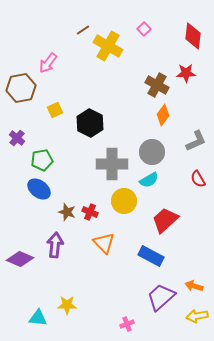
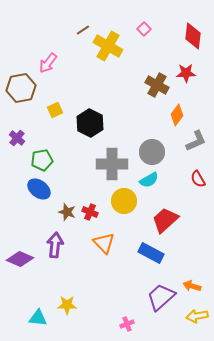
orange diamond: moved 14 px right
blue rectangle: moved 3 px up
orange arrow: moved 2 px left
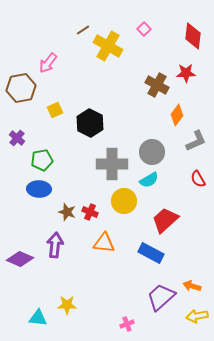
blue ellipse: rotated 35 degrees counterclockwise
orange triangle: rotated 40 degrees counterclockwise
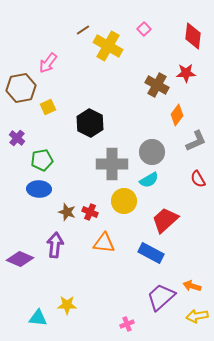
yellow square: moved 7 px left, 3 px up
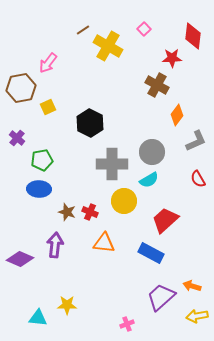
red star: moved 14 px left, 15 px up
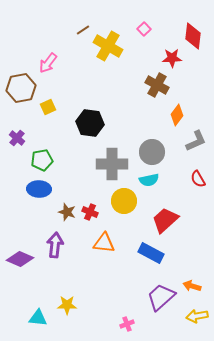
black hexagon: rotated 20 degrees counterclockwise
cyan semicircle: rotated 18 degrees clockwise
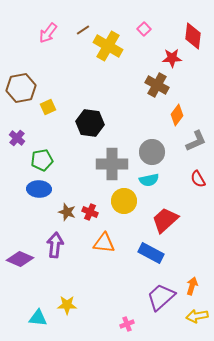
pink arrow: moved 30 px up
orange arrow: rotated 90 degrees clockwise
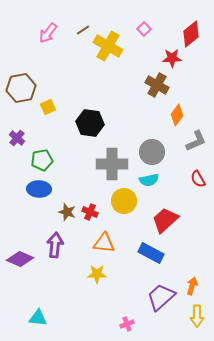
red diamond: moved 2 px left, 2 px up; rotated 44 degrees clockwise
yellow star: moved 30 px right, 31 px up
yellow arrow: rotated 80 degrees counterclockwise
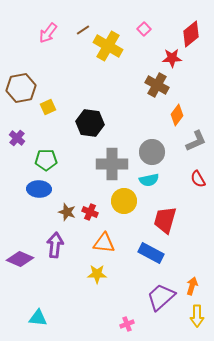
green pentagon: moved 4 px right; rotated 10 degrees clockwise
red trapezoid: rotated 32 degrees counterclockwise
